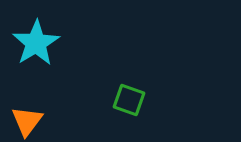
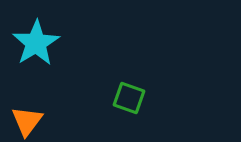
green square: moved 2 px up
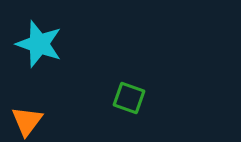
cyan star: moved 3 px right, 1 px down; rotated 21 degrees counterclockwise
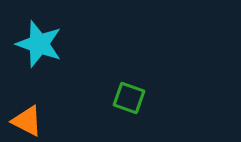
orange triangle: rotated 40 degrees counterclockwise
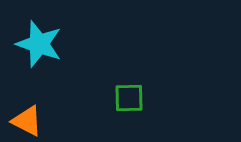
green square: rotated 20 degrees counterclockwise
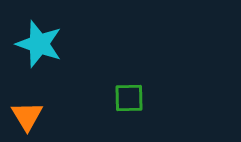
orange triangle: moved 5 px up; rotated 32 degrees clockwise
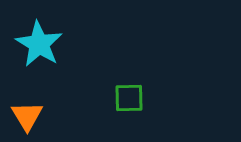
cyan star: rotated 12 degrees clockwise
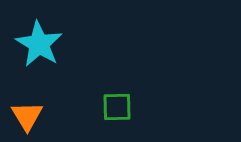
green square: moved 12 px left, 9 px down
